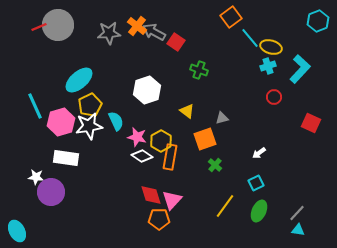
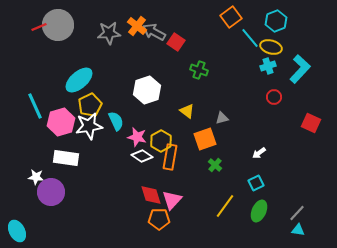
cyan hexagon at (318, 21): moved 42 px left
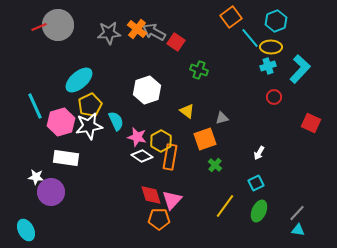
orange cross at (137, 26): moved 3 px down
yellow ellipse at (271, 47): rotated 15 degrees counterclockwise
white arrow at (259, 153): rotated 24 degrees counterclockwise
cyan ellipse at (17, 231): moved 9 px right, 1 px up
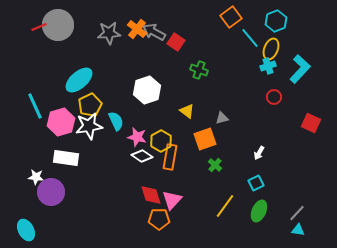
yellow ellipse at (271, 47): moved 2 px down; rotated 70 degrees counterclockwise
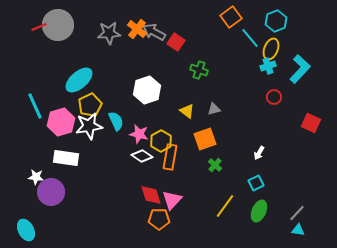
gray triangle at (222, 118): moved 8 px left, 9 px up
pink star at (137, 137): moved 2 px right, 3 px up
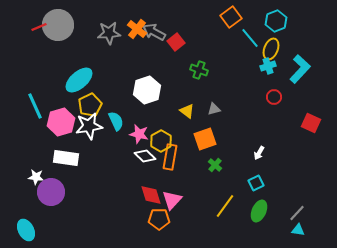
red square at (176, 42): rotated 18 degrees clockwise
white diamond at (142, 156): moved 3 px right; rotated 10 degrees clockwise
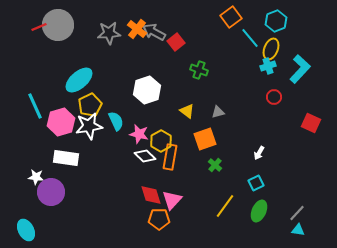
gray triangle at (214, 109): moved 4 px right, 3 px down
